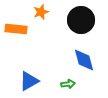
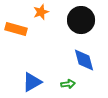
orange rectangle: rotated 10 degrees clockwise
blue triangle: moved 3 px right, 1 px down
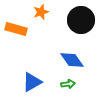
blue diamond: moved 12 px left; rotated 20 degrees counterclockwise
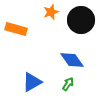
orange star: moved 10 px right
green arrow: rotated 48 degrees counterclockwise
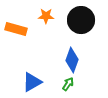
orange star: moved 5 px left, 4 px down; rotated 21 degrees clockwise
blue diamond: rotated 55 degrees clockwise
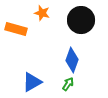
orange star: moved 4 px left, 3 px up; rotated 14 degrees clockwise
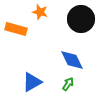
orange star: moved 2 px left, 1 px up
black circle: moved 1 px up
blue diamond: rotated 45 degrees counterclockwise
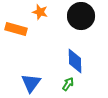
black circle: moved 3 px up
blue diamond: moved 3 px right, 1 px down; rotated 25 degrees clockwise
blue triangle: moved 1 px left, 1 px down; rotated 25 degrees counterclockwise
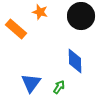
orange rectangle: rotated 25 degrees clockwise
green arrow: moved 9 px left, 3 px down
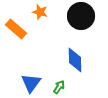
blue diamond: moved 1 px up
